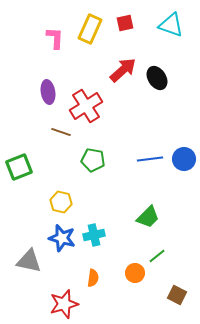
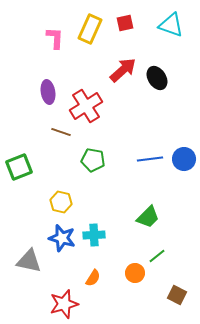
cyan cross: rotated 10 degrees clockwise
orange semicircle: rotated 24 degrees clockwise
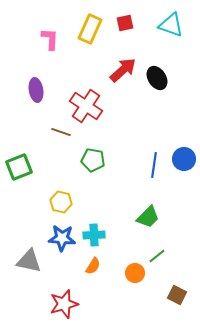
pink L-shape: moved 5 px left, 1 px down
purple ellipse: moved 12 px left, 2 px up
red cross: rotated 24 degrees counterclockwise
blue line: moved 4 px right, 6 px down; rotated 75 degrees counterclockwise
blue star: rotated 12 degrees counterclockwise
orange semicircle: moved 12 px up
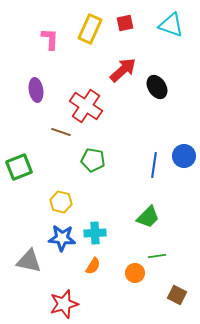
black ellipse: moved 9 px down
blue circle: moved 3 px up
cyan cross: moved 1 px right, 2 px up
green line: rotated 30 degrees clockwise
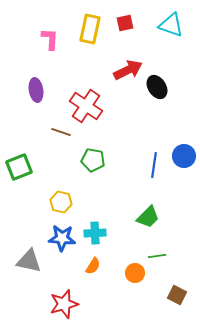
yellow rectangle: rotated 12 degrees counterclockwise
red arrow: moved 5 px right; rotated 16 degrees clockwise
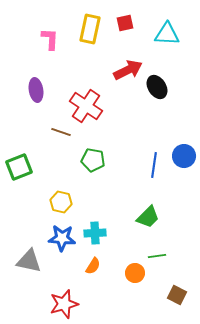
cyan triangle: moved 4 px left, 9 px down; rotated 16 degrees counterclockwise
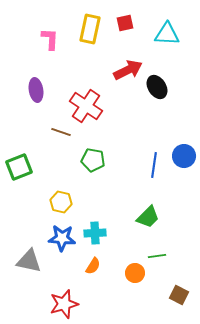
brown square: moved 2 px right
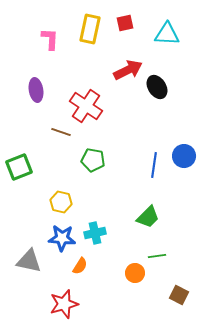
cyan cross: rotated 10 degrees counterclockwise
orange semicircle: moved 13 px left
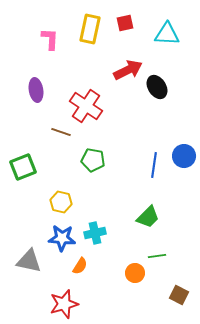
green square: moved 4 px right
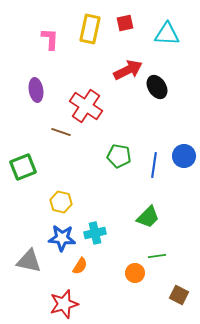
green pentagon: moved 26 px right, 4 px up
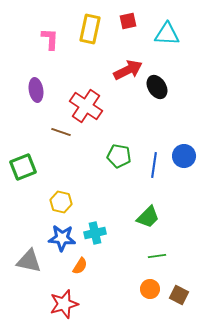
red square: moved 3 px right, 2 px up
orange circle: moved 15 px right, 16 px down
